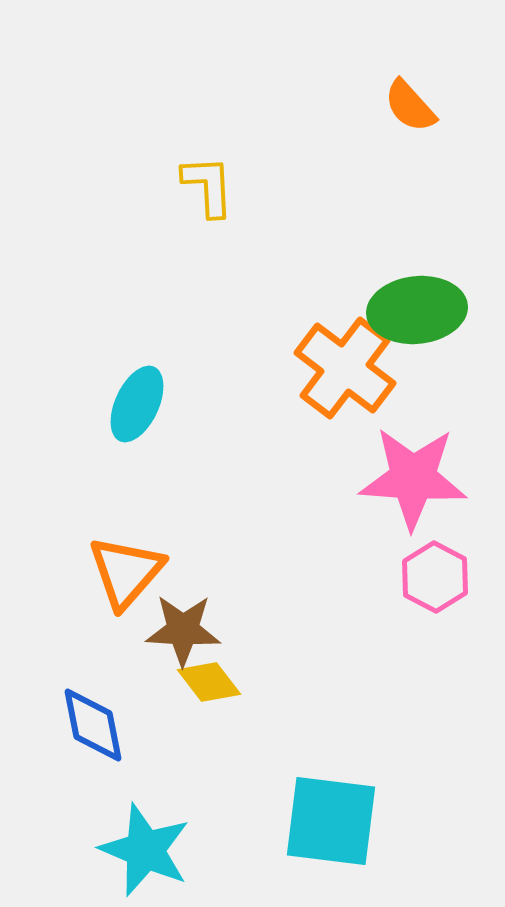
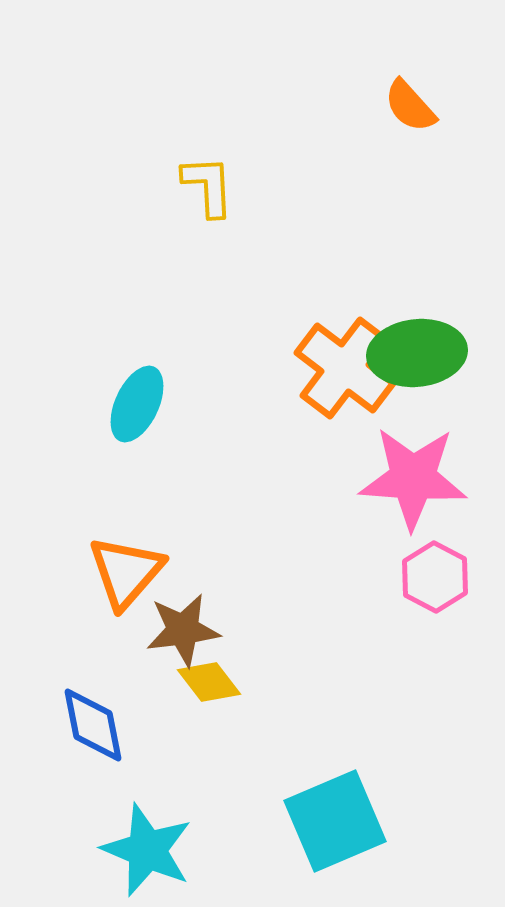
green ellipse: moved 43 px down
brown star: rotated 10 degrees counterclockwise
cyan square: moved 4 px right; rotated 30 degrees counterclockwise
cyan star: moved 2 px right
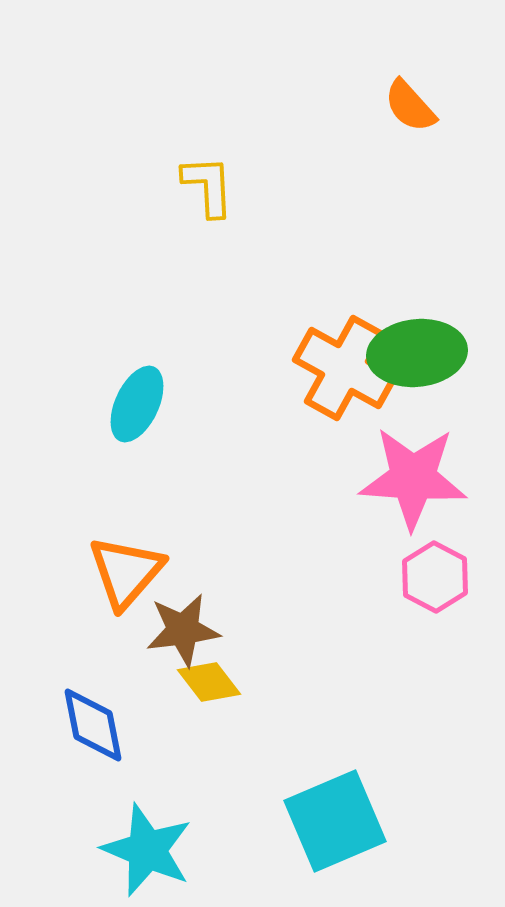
orange cross: rotated 8 degrees counterclockwise
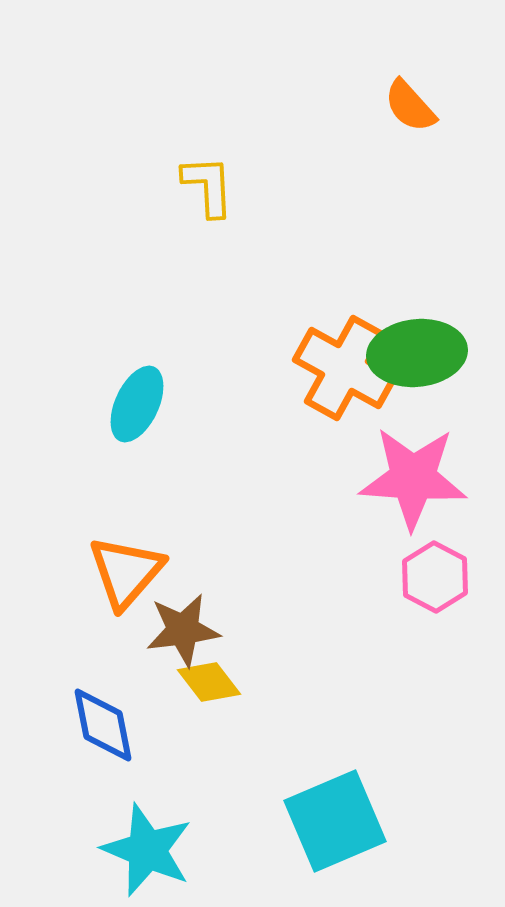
blue diamond: moved 10 px right
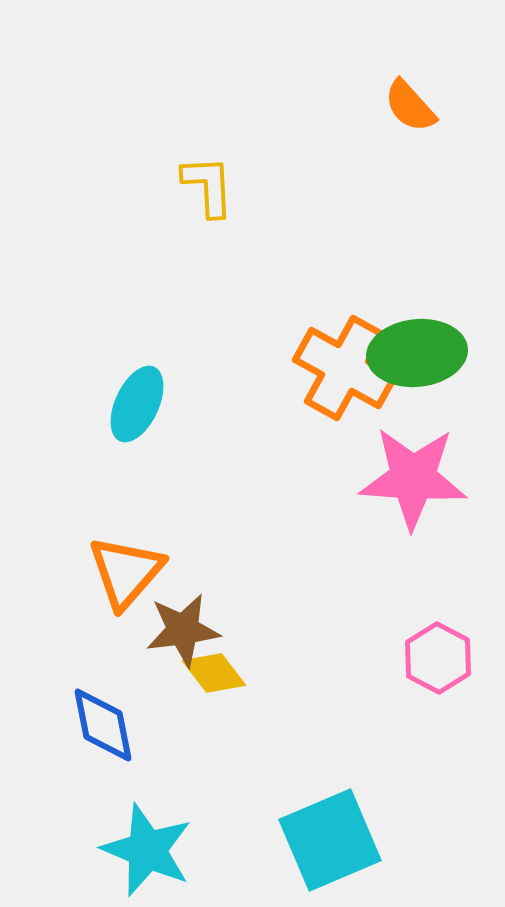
pink hexagon: moved 3 px right, 81 px down
yellow diamond: moved 5 px right, 9 px up
cyan square: moved 5 px left, 19 px down
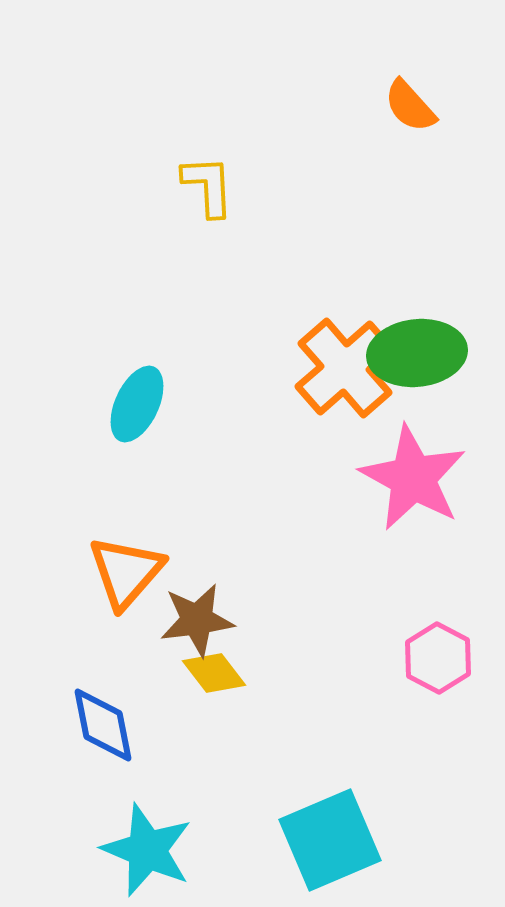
orange cross: rotated 20 degrees clockwise
pink star: rotated 25 degrees clockwise
brown star: moved 14 px right, 10 px up
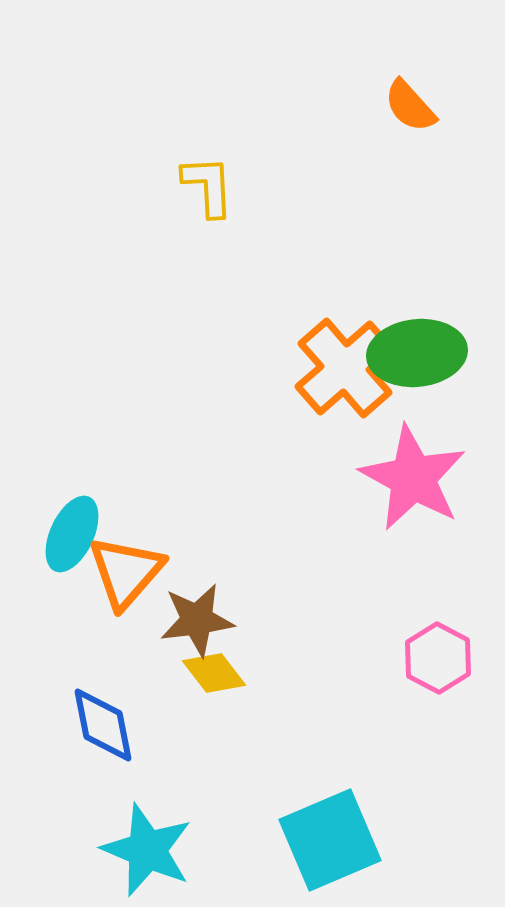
cyan ellipse: moved 65 px left, 130 px down
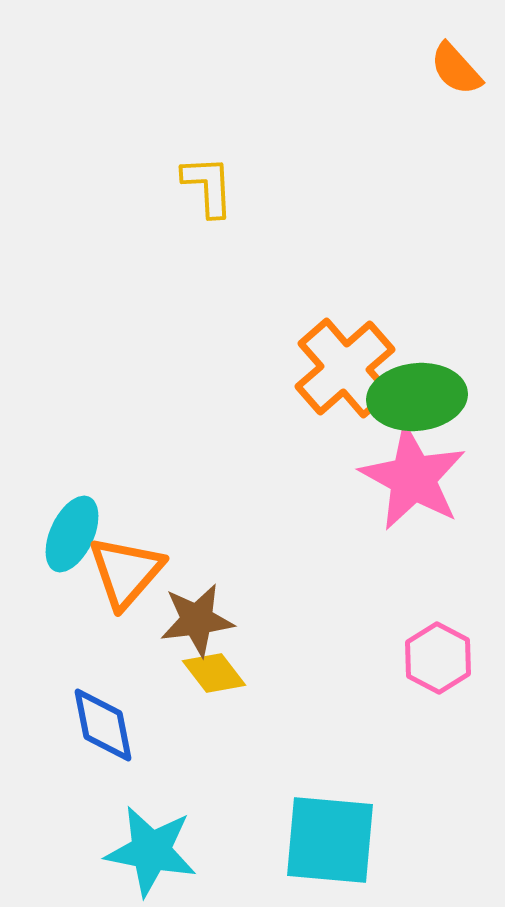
orange semicircle: moved 46 px right, 37 px up
green ellipse: moved 44 px down
cyan square: rotated 28 degrees clockwise
cyan star: moved 4 px right, 1 px down; rotated 12 degrees counterclockwise
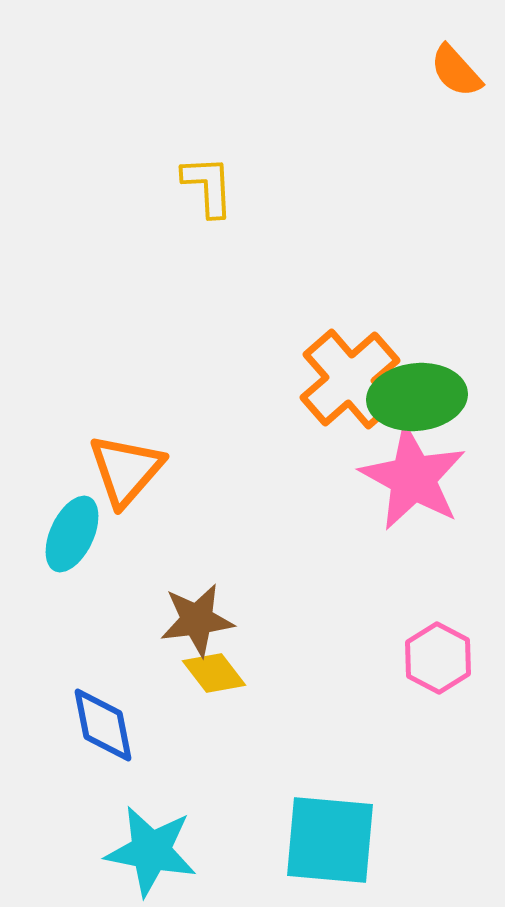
orange semicircle: moved 2 px down
orange cross: moved 5 px right, 11 px down
orange triangle: moved 102 px up
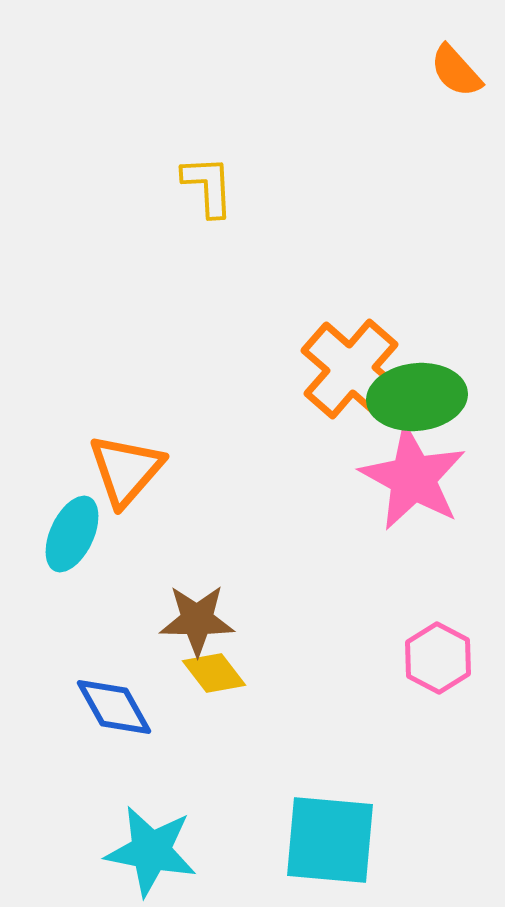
orange cross: moved 1 px right, 10 px up; rotated 8 degrees counterclockwise
brown star: rotated 8 degrees clockwise
blue diamond: moved 11 px right, 18 px up; rotated 18 degrees counterclockwise
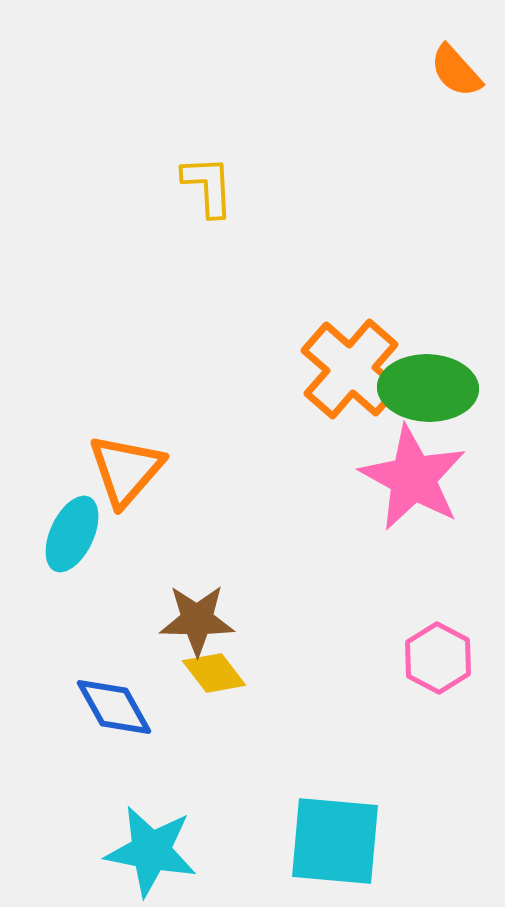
green ellipse: moved 11 px right, 9 px up; rotated 8 degrees clockwise
cyan square: moved 5 px right, 1 px down
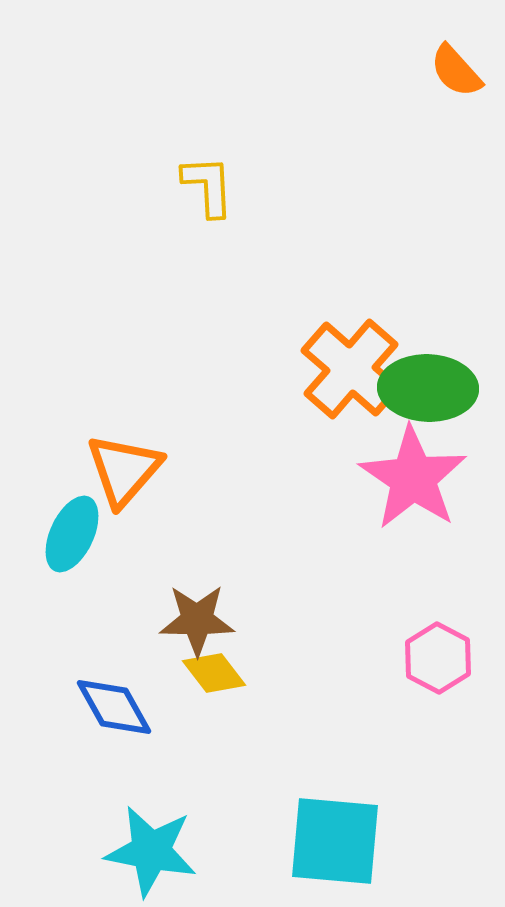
orange triangle: moved 2 px left
pink star: rotated 5 degrees clockwise
